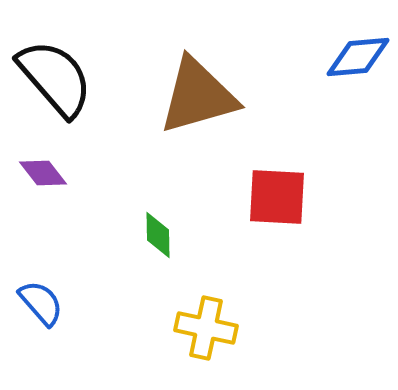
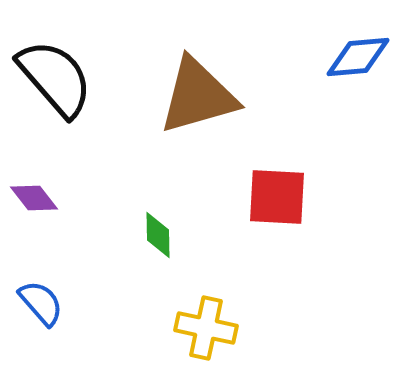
purple diamond: moved 9 px left, 25 px down
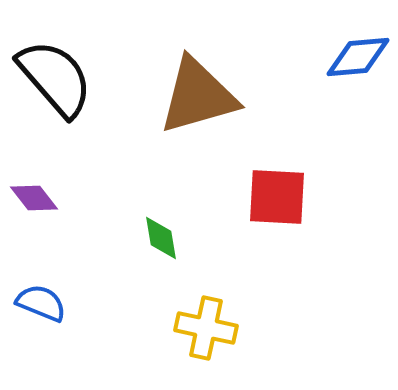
green diamond: moved 3 px right, 3 px down; rotated 9 degrees counterclockwise
blue semicircle: rotated 27 degrees counterclockwise
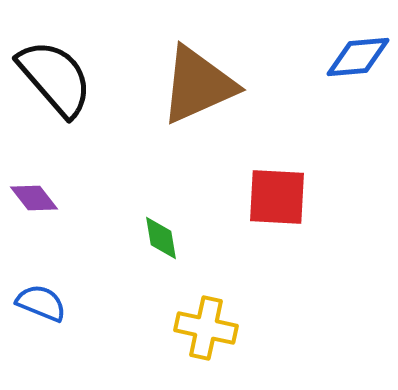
brown triangle: moved 11 px up; rotated 8 degrees counterclockwise
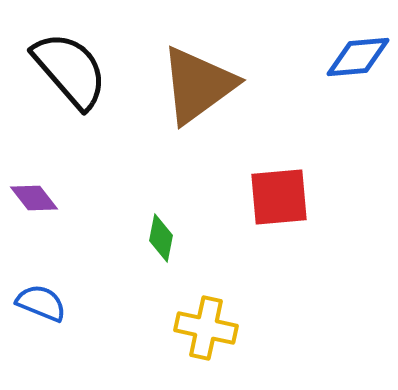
black semicircle: moved 15 px right, 8 px up
brown triangle: rotated 12 degrees counterclockwise
red square: moved 2 px right; rotated 8 degrees counterclockwise
green diamond: rotated 21 degrees clockwise
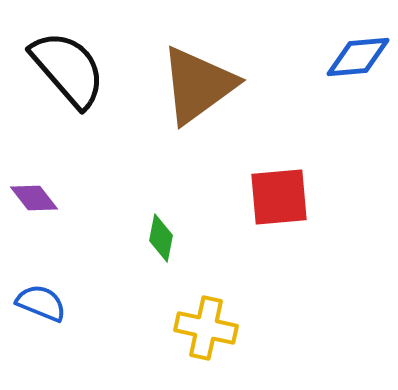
black semicircle: moved 2 px left, 1 px up
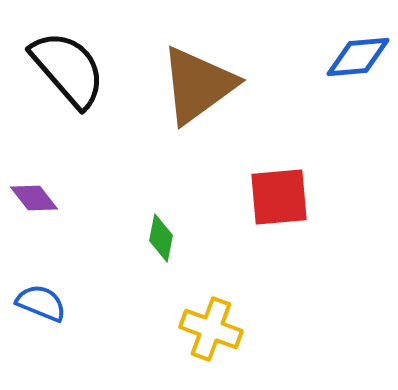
yellow cross: moved 5 px right, 1 px down; rotated 8 degrees clockwise
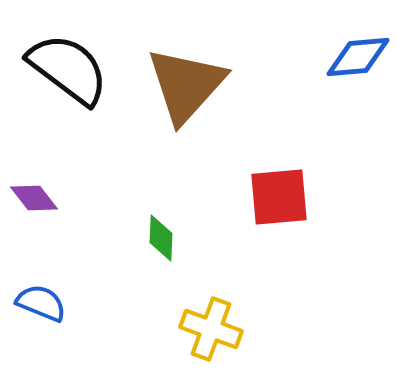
black semicircle: rotated 12 degrees counterclockwise
brown triangle: moved 12 px left; rotated 12 degrees counterclockwise
green diamond: rotated 9 degrees counterclockwise
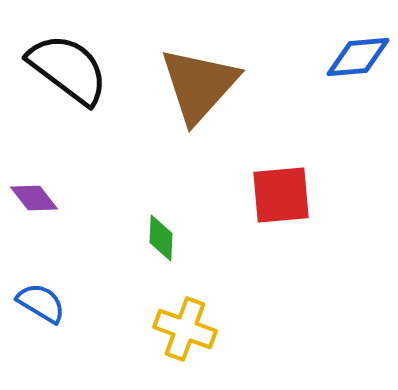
brown triangle: moved 13 px right
red square: moved 2 px right, 2 px up
blue semicircle: rotated 9 degrees clockwise
yellow cross: moved 26 px left
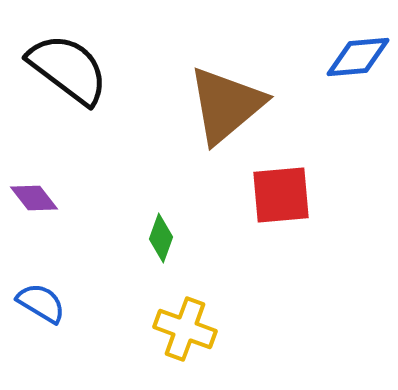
brown triangle: moved 27 px right, 20 px down; rotated 8 degrees clockwise
green diamond: rotated 18 degrees clockwise
